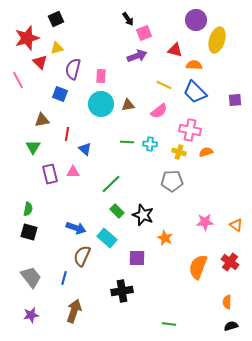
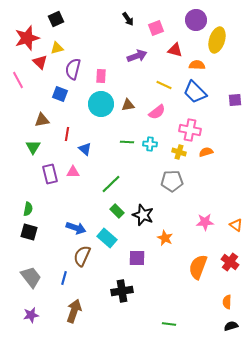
pink square at (144, 33): moved 12 px right, 5 px up
orange semicircle at (194, 65): moved 3 px right
pink semicircle at (159, 111): moved 2 px left, 1 px down
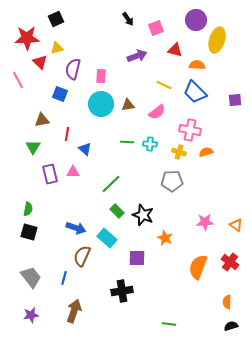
red star at (27, 38): rotated 15 degrees clockwise
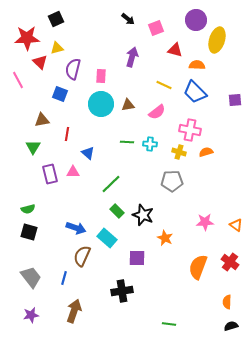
black arrow at (128, 19): rotated 16 degrees counterclockwise
purple arrow at (137, 56): moved 5 px left, 1 px down; rotated 54 degrees counterclockwise
blue triangle at (85, 149): moved 3 px right, 4 px down
green semicircle at (28, 209): rotated 64 degrees clockwise
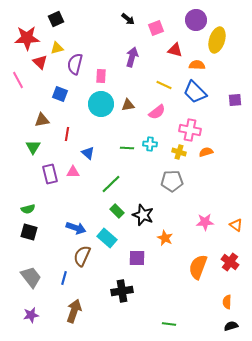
purple semicircle at (73, 69): moved 2 px right, 5 px up
green line at (127, 142): moved 6 px down
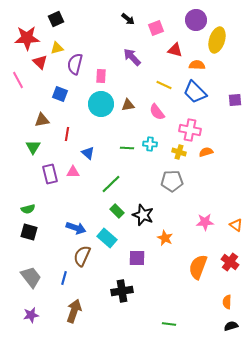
purple arrow at (132, 57): rotated 60 degrees counterclockwise
pink semicircle at (157, 112): rotated 90 degrees clockwise
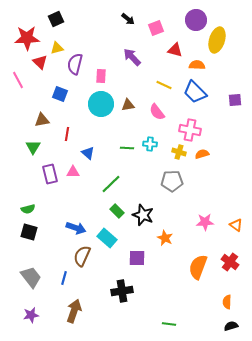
orange semicircle at (206, 152): moved 4 px left, 2 px down
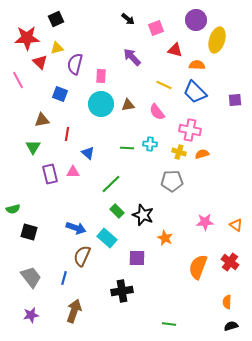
green semicircle at (28, 209): moved 15 px left
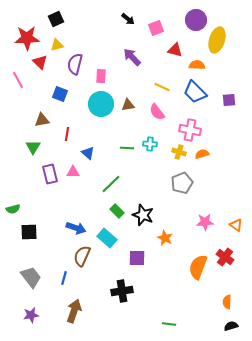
yellow triangle at (57, 48): moved 3 px up
yellow line at (164, 85): moved 2 px left, 2 px down
purple square at (235, 100): moved 6 px left
gray pentagon at (172, 181): moved 10 px right, 2 px down; rotated 20 degrees counterclockwise
black square at (29, 232): rotated 18 degrees counterclockwise
red cross at (230, 262): moved 5 px left, 5 px up
